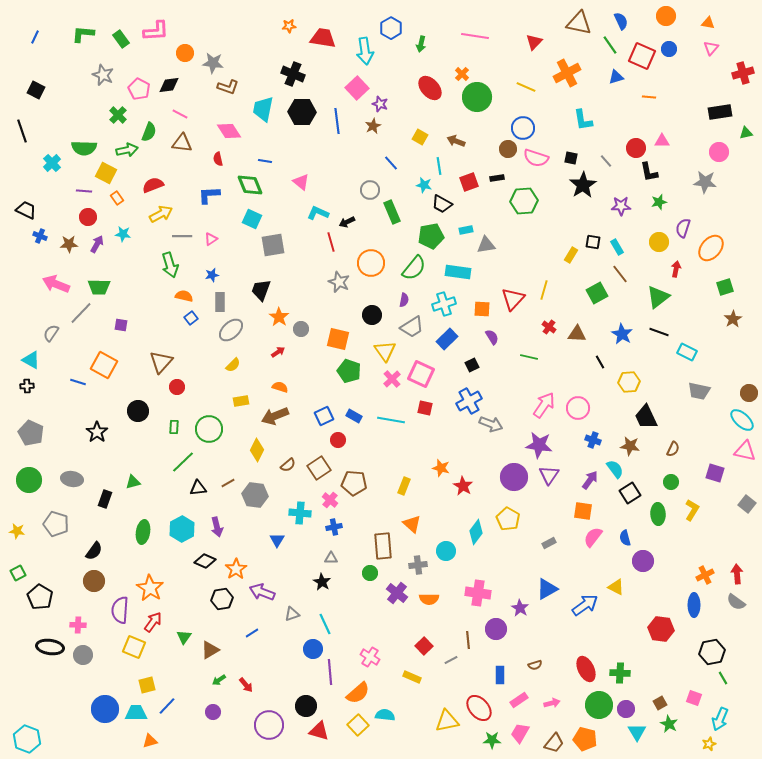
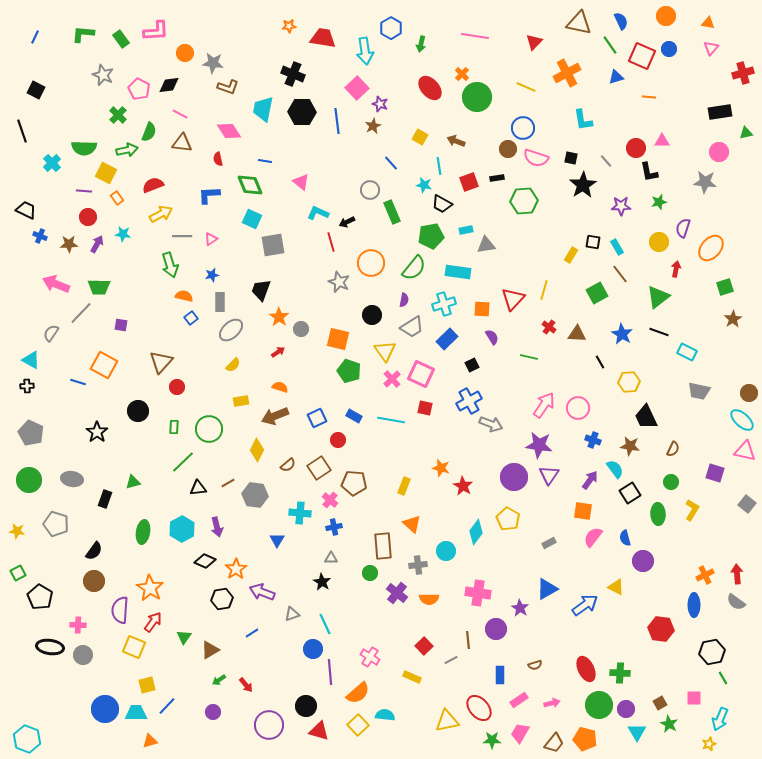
blue square at (324, 416): moved 7 px left, 2 px down
pink square at (694, 698): rotated 21 degrees counterclockwise
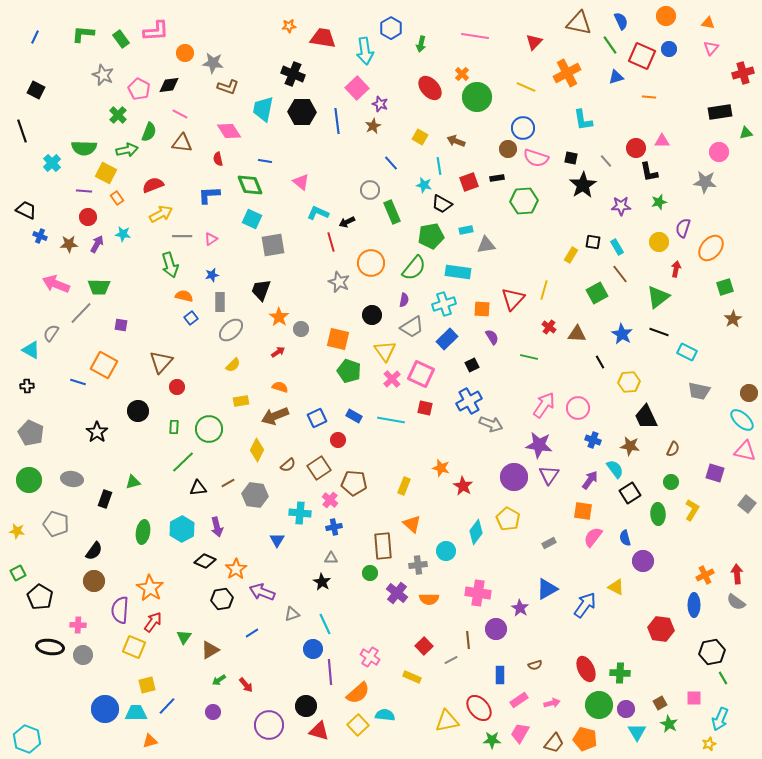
cyan triangle at (31, 360): moved 10 px up
blue arrow at (585, 605): rotated 20 degrees counterclockwise
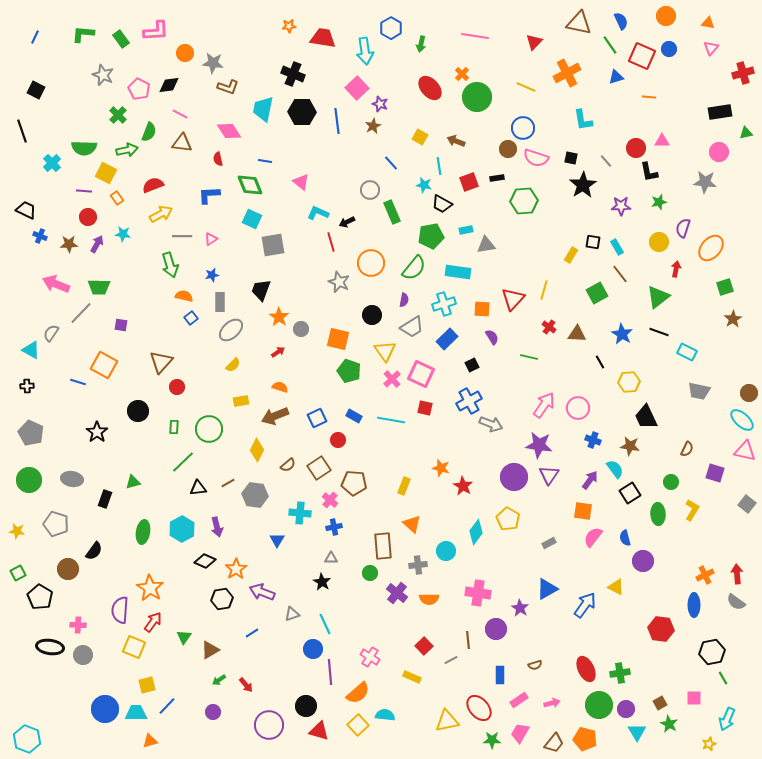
brown semicircle at (673, 449): moved 14 px right
brown circle at (94, 581): moved 26 px left, 12 px up
green cross at (620, 673): rotated 12 degrees counterclockwise
cyan arrow at (720, 719): moved 7 px right
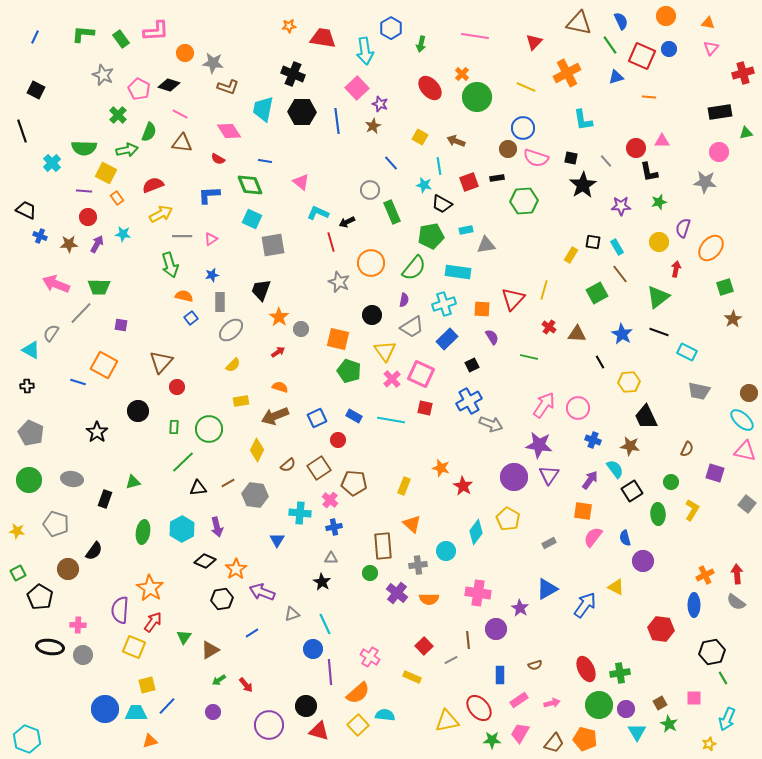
black diamond at (169, 85): rotated 25 degrees clockwise
red semicircle at (218, 159): rotated 48 degrees counterclockwise
black square at (630, 493): moved 2 px right, 2 px up
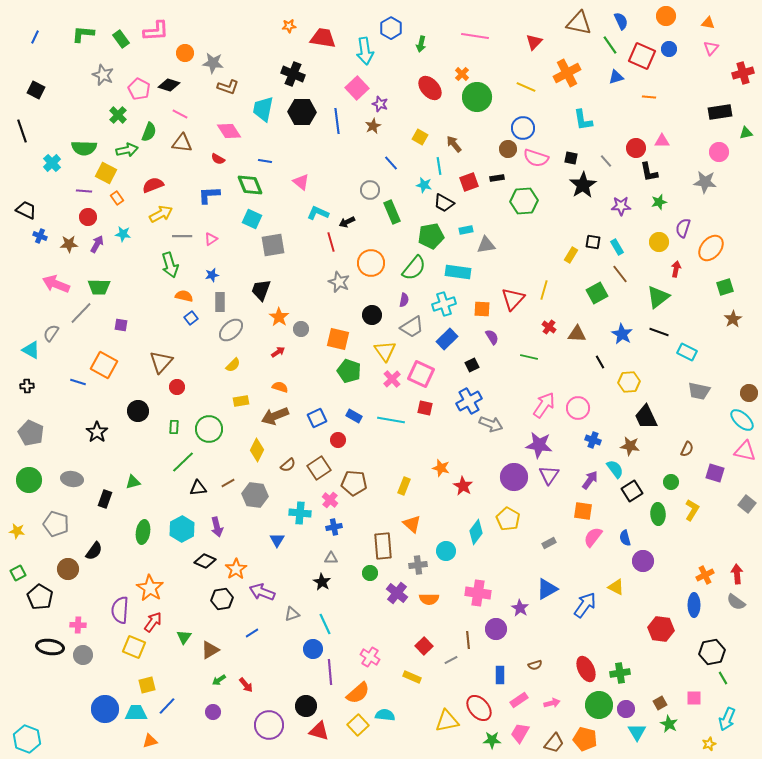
brown arrow at (456, 141): moved 2 px left, 3 px down; rotated 30 degrees clockwise
black trapezoid at (442, 204): moved 2 px right, 1 px up
